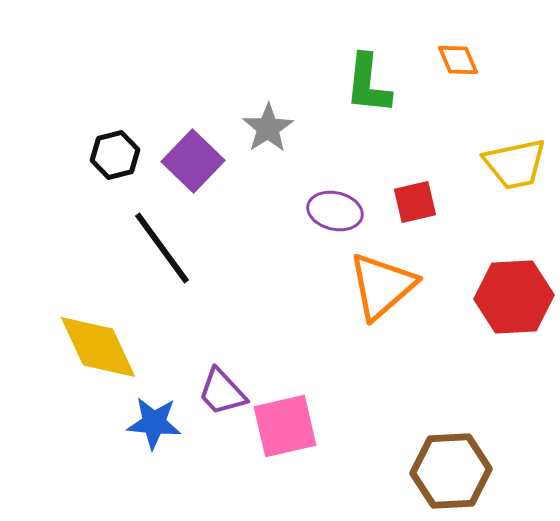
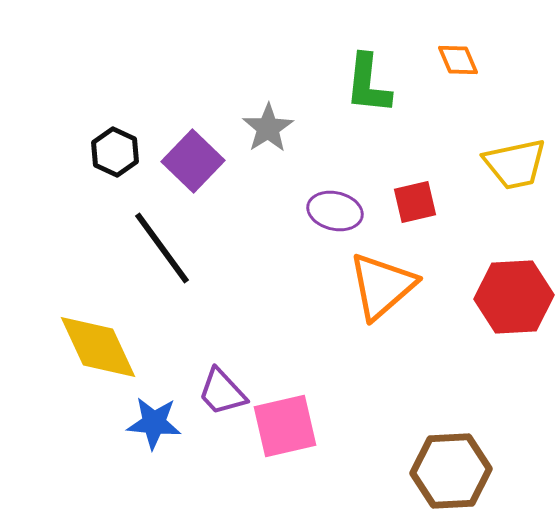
black hexagon: moved 3 px up; rotated 21 degrees counterclockwise
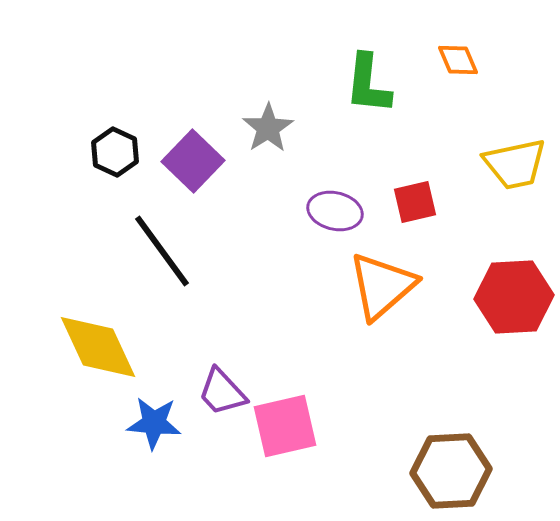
black line: moved 3 px down
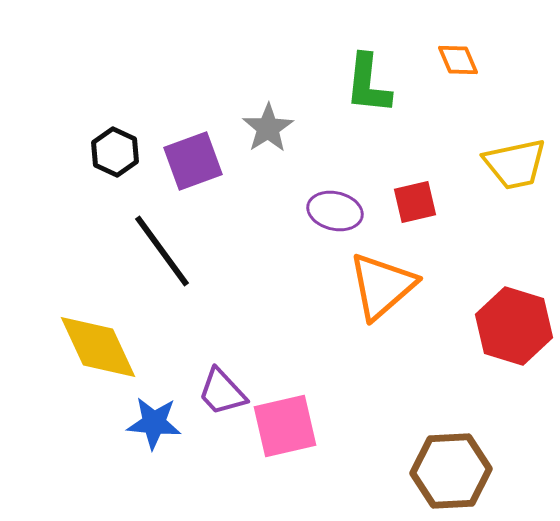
purple square: rotated 26 degrees clockwise
red hexagon: moved 29 px down; rotated 20 degrees clockwise
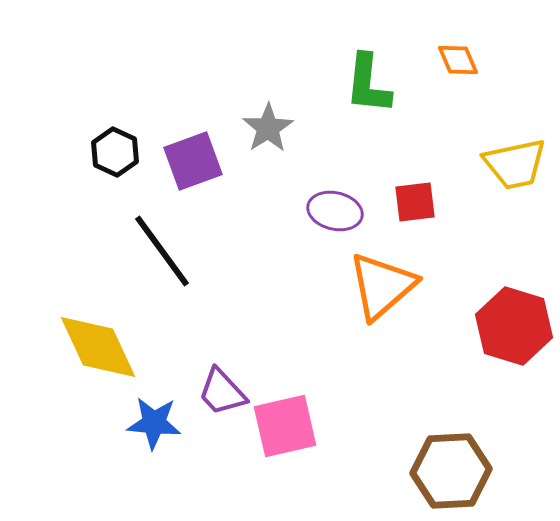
red square: rotated 6 degrees clockwise
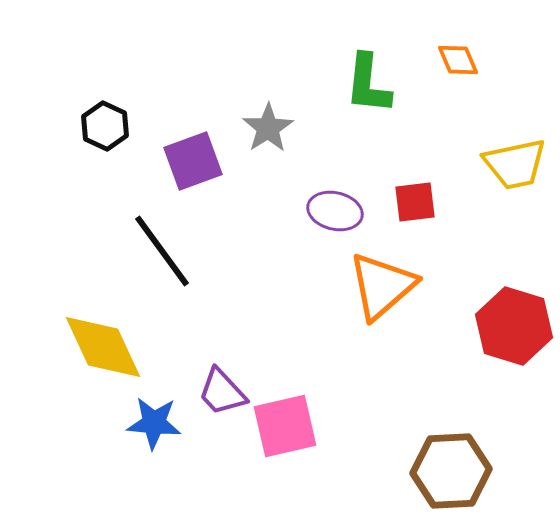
black hexagon: moved 10 px left, 26 px up
yellow diamond: moved 5 px right
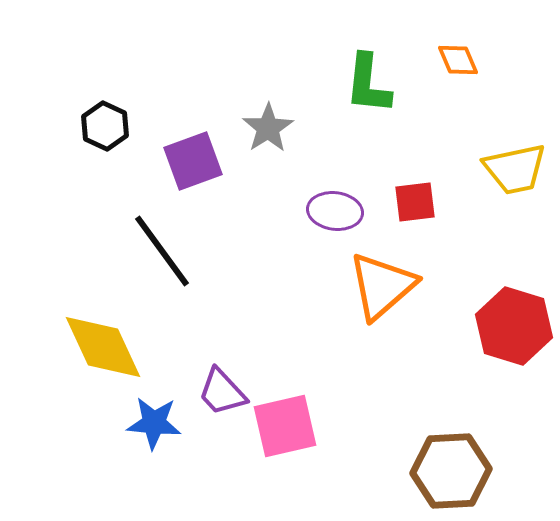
yellow trapezoid: moved 5 px down
purple ellipse: rotated 6 degrees counterclockwise
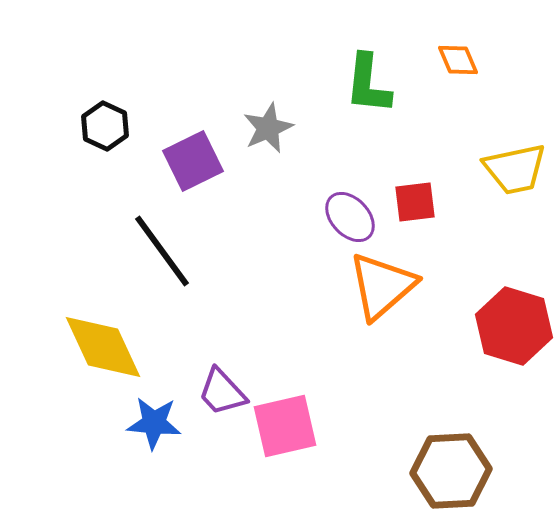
gray star: rotated 9 degrees clockwise
purple square: rotated 6 degrees counterclockwise
purple ellipse: moved 15 px right, 6 px down; rotated 40 degrees clockwise
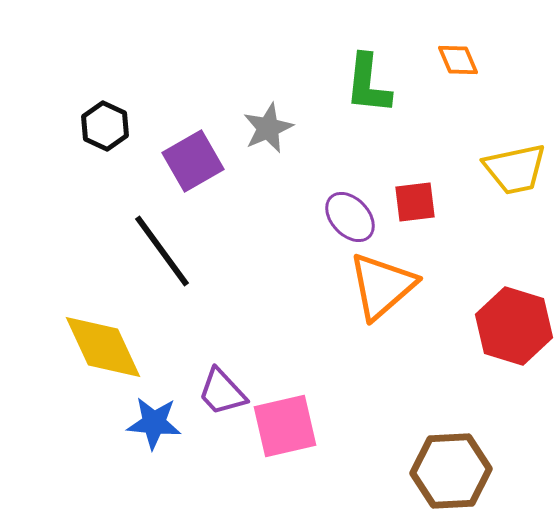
purple square: rotated 4 degrees counterclockwise
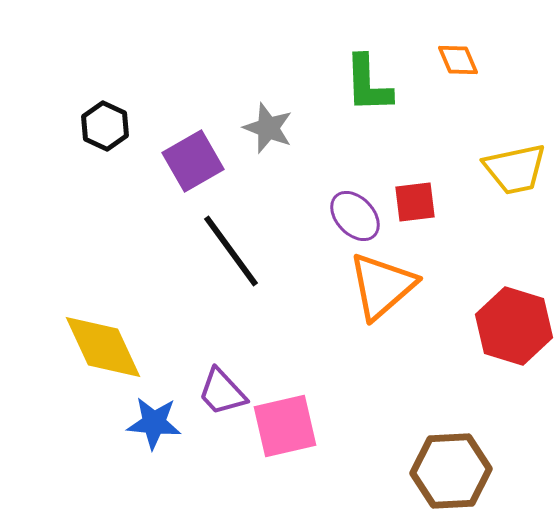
green L-shape: rotated 8 degrees counterclockwise
gray star: rotated 27 degrees counterclockwise
purple ellipse: moved 5 px right, 1 px up
black line: moved 69 px right
